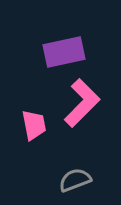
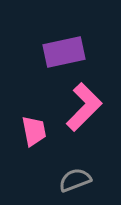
pink L-shape: moved 2 px right, 4 px down
pink trapezoid: moved 6 px down
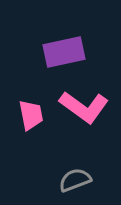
pink L-shape: rotated 81 degrees clockwise
pink trapezoid: moved 3 px left, 16 px up
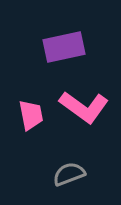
purple rectangle: moved 5 px up
gray semicircle: moved 6 px left, 6 px up
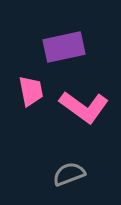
pink trapezoid: moved 24 px up
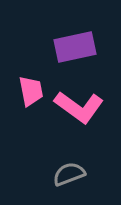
purple rectangle: moved 11 px right
pink L-shape: moved 5 px left
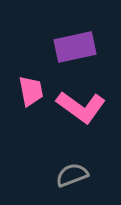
pink L-shape: moved 2 px right
gray semicircle: moved 3 px right, 1 px down
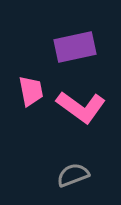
gray semicircle: moved 1 px right
